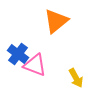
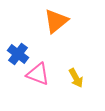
pink triangle: moved 3 px right, 9 px down
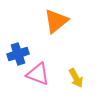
blue cross: rotated 35 degrees clockwise
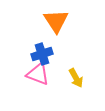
orange triangle: rotated 24 degrees counterclockwise
blue cross: moved 24 px right
